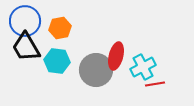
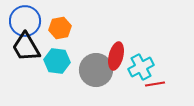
cyan cross: moved 2 px left
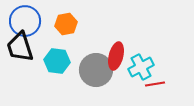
orange hexagon: moved 6 px right, 4 px up
black trapezoid: moved 6 px left; rotated 12 degrees clockwise
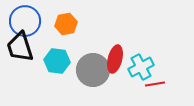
red ellipse: moved 1 px left, 3 px down
gray circle: moved 3 px left
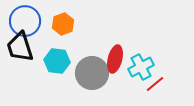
orange hexagon: moved 3 px left; rotated 10 degrees counterclockwise
gray circle: moved 1 px left, 3 px down
red line: rotated 30 degrees counterclockwise
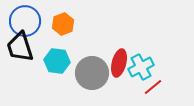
red ellipse: moved 4 px right, 4 px down
red line: moved 2 px left, 3 px down
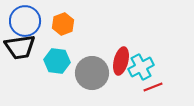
black trapezoid: rotated 80 degrees counterclockwise
red ellipse: moved 2 px right, 2 px up
red line: rotated 18 degrees clockwise
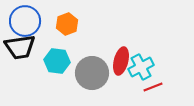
orange hexagon: moved 4 px right
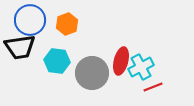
blue circle: moved 5 px right, 1 px up
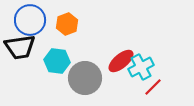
red ellipse: rotated 36 degrees clockwise
gray circle: moved 7 px left, 5 px down
red line: rotated 24 degrees counterclockwise
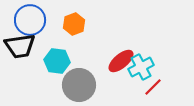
orange hexagon: moved 7 px right
black trapezoid: moved 1 px up
gray circle: moved 6 px left, 7 px down
